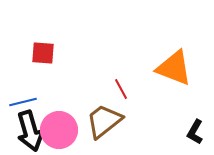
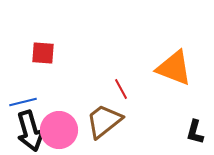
black L-shape: rotated 15 degrees counterclockwise
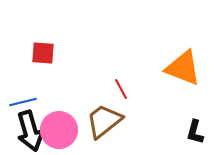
orange triangle: moved 9 px right
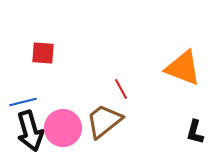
pink circle: moved 4 px right, 2 px up
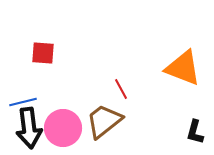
black arrow: moved 1 px left, 3 px up; rotated 9 degrees clockwise
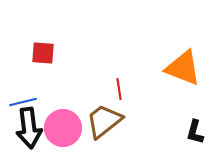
red line: moved 2 px left; rotated 20 degrees clockwise
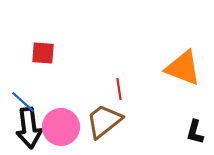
blue line: rotated 56 degrees clockwise
pink circle: moved 2 px left, 1 px up
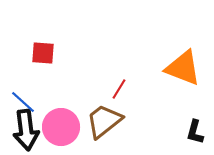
red line: rotated 40 degrees clockwise
black arrow: moved 3 px left, 2 px down
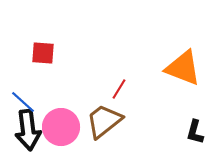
black arrow: moved 2 px right
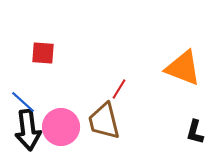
brown trapezoid: rotated 66 degrees counterclockwise
